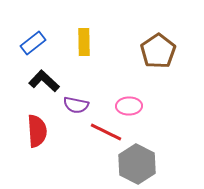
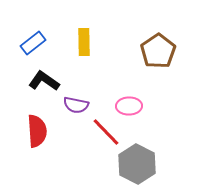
black L-shape: rotated 8 degrees counterclockwise
red line: rotated 20 degrees clockwise
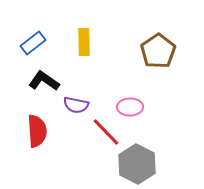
pink ellipse: moved 1 px right, 1 px down
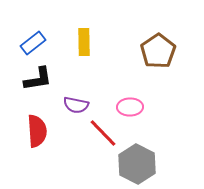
black L-shape: moved 6 px left, 2 px up; rotated 136 degrees clockwise
red line: moved 3 px left, 1 px down
